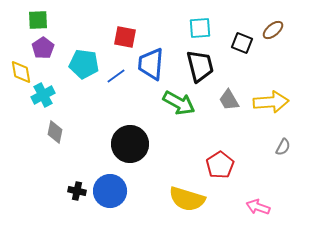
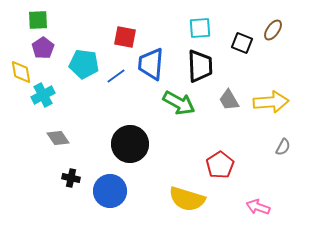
brown ellipse: rotated 15 degrees counterclockwise
black trapezoid: rotated 12 degrees clockwise
gray diamond: moved 3 px right, 6 px down; rotated 45 degrees counterclockwise
black cross: moved 6 px left, 13 px up
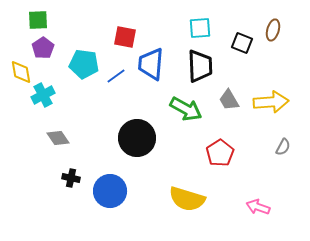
brown ellipse: rotated 20 degrees counterclockwise
green arrow: moved 7 px right, 6 px down
black circle: moved 7 px right, 6 px up
red pentagon: moved 12 px up
